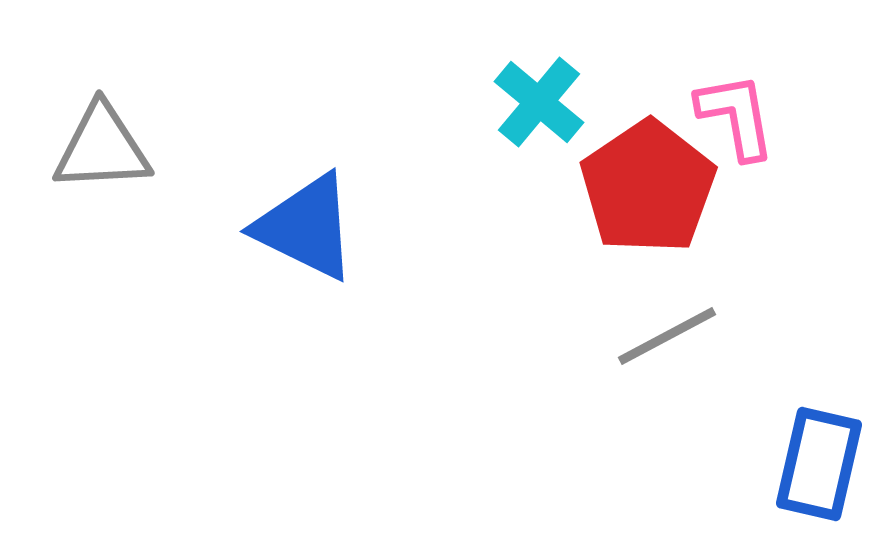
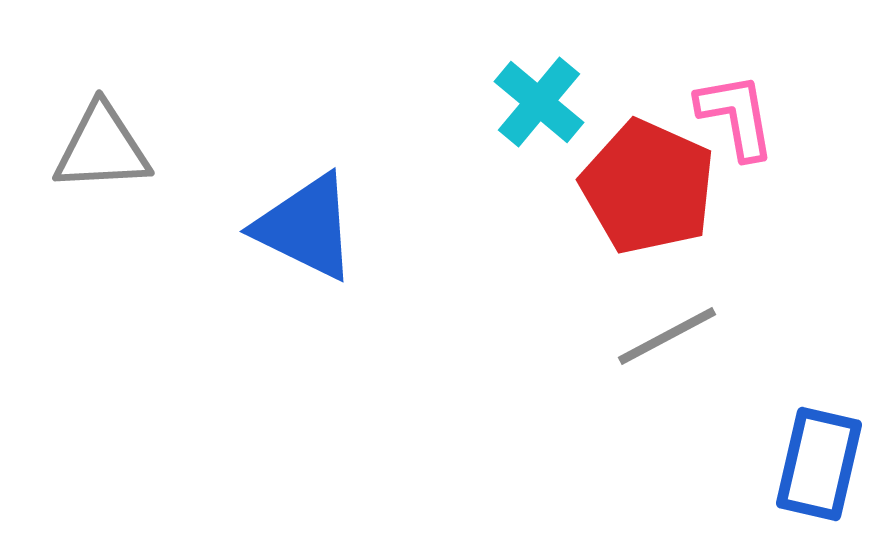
red pentagon: rotated 14 degrees counterclockwise
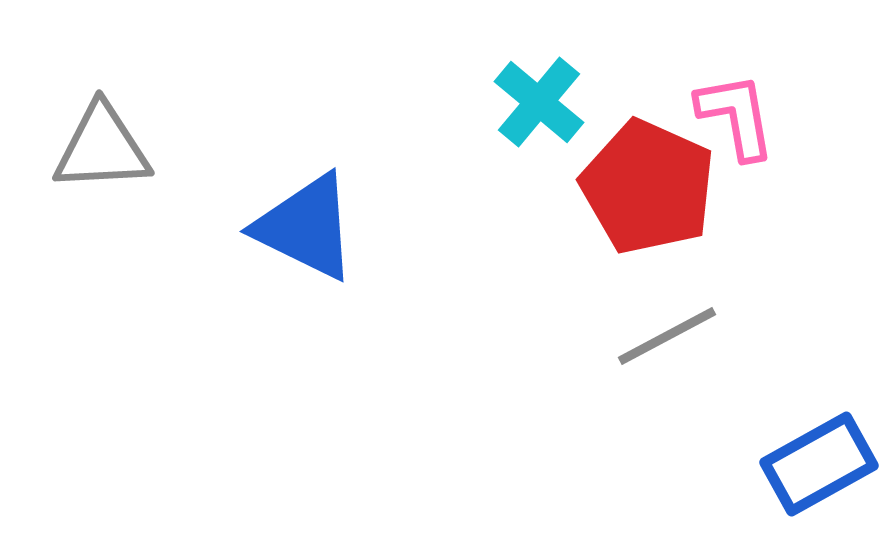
blue rectangle: rotated 48 degrees clockwise
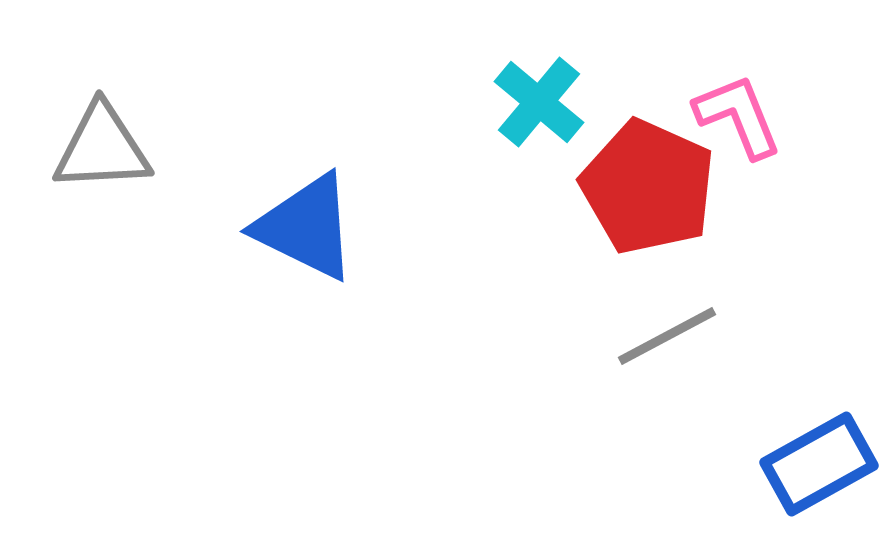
pink L-shape: moved 2 px right; rotated 12 degrees counterclockwise
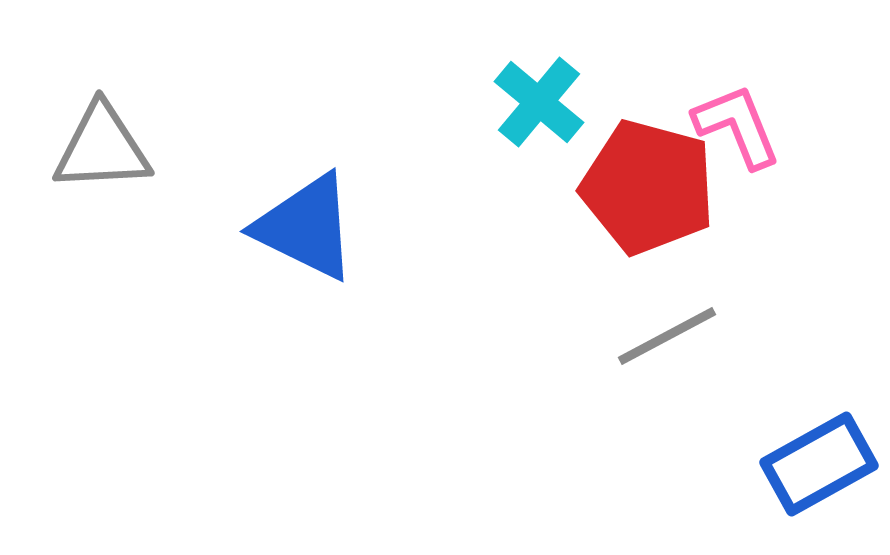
pink L-shape: moved 1 px left, 10 px down
red pentagon: rotated 9 degrees counterclockwise
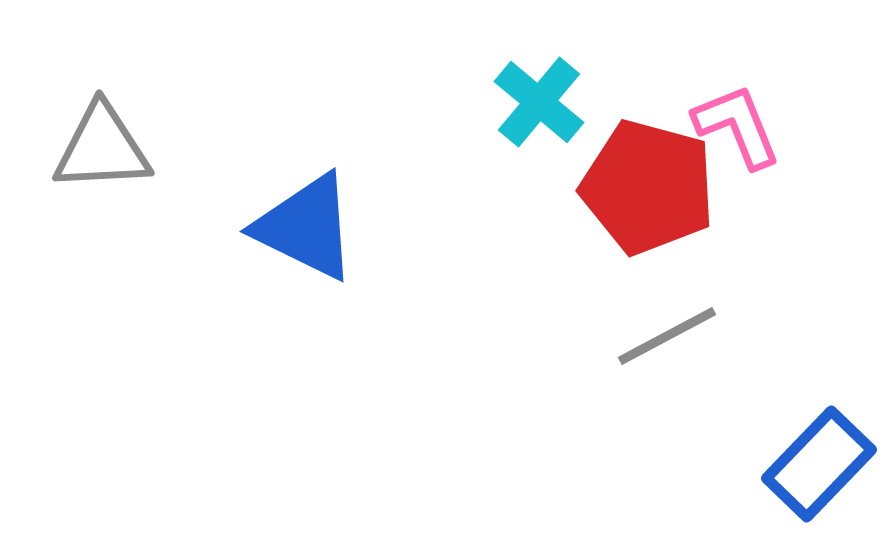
blue rectangle: rotated 17 degrees counterclockwise
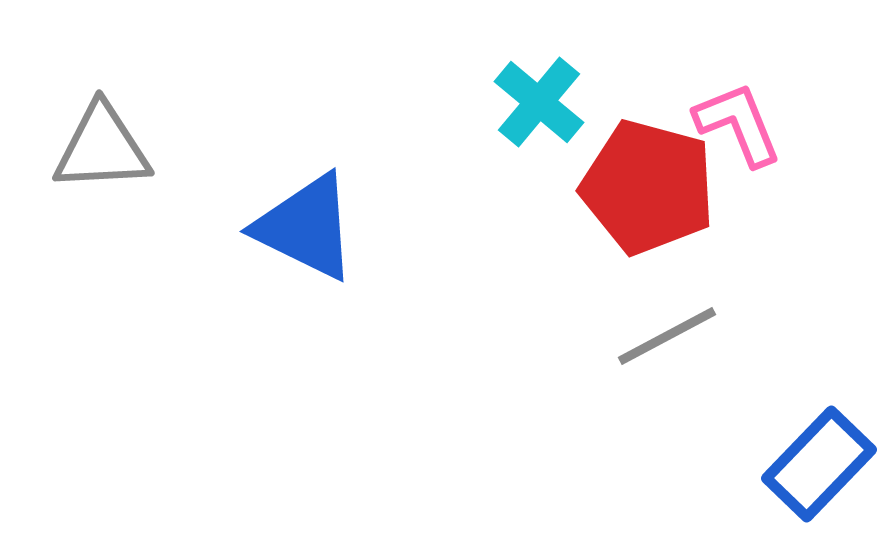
pink L-shape: moved 1 px right, 2 px up
